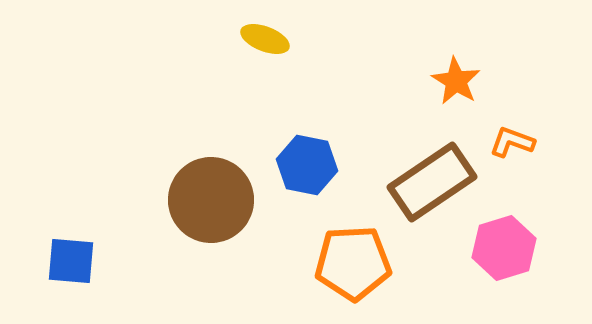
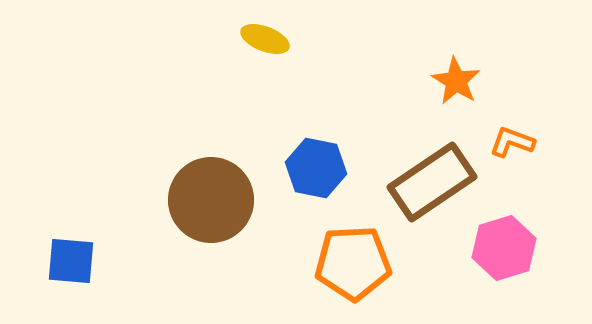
blue hexagon: moved 9 px right, 3 px down
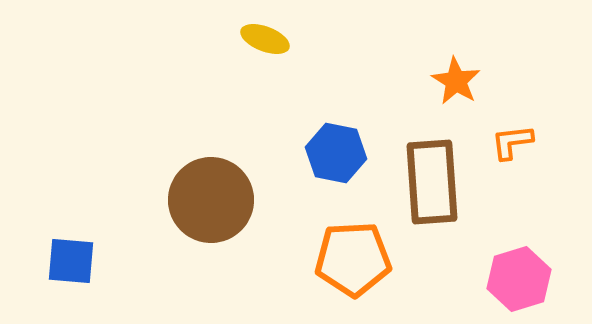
orange L-shape: rotated 27 degrees counterclockwise
blue hexagon: moved 20 px right, 15 px up
brown rectangle: rotated 60 degrees counterclockwise
pink hexagon: moved 15 px right, 31 px down
orange pentagon: moved 4 px up
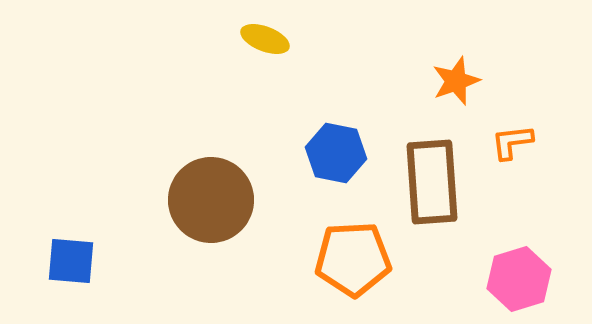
orange star: rotated 21 degrees clockwise
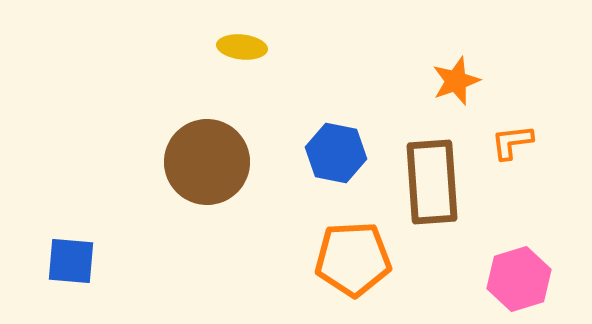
yellow ellipse: moved 23 px left, 8 px down; rotated 15 degrees counterclockwise
brown circle: moved 4 px left, 38 px up
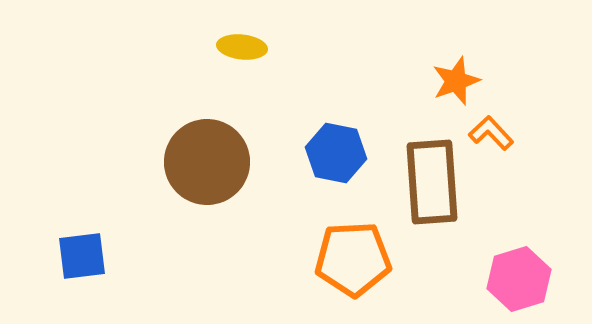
orange L-shape: moved 21 px left, 9 px up; rotated 54 degrees clockwise
blue square: moved 11 px right, 5 px up; rotated 12 degrees counterclockwise
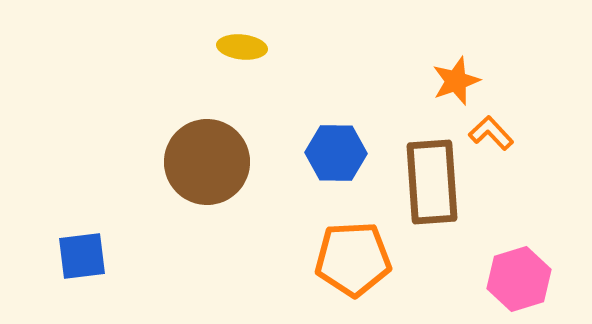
blue hexagon: rotated 10 degrees counterclockwise
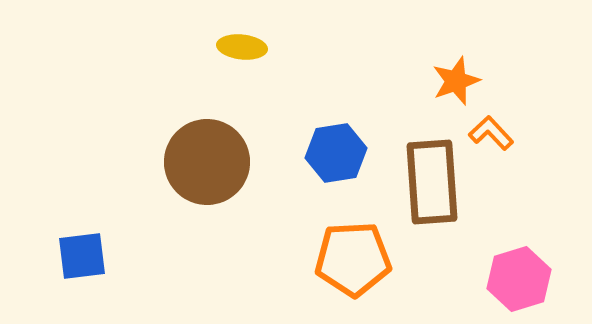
blue hexagon: rotated 10 degrees counterclockwise
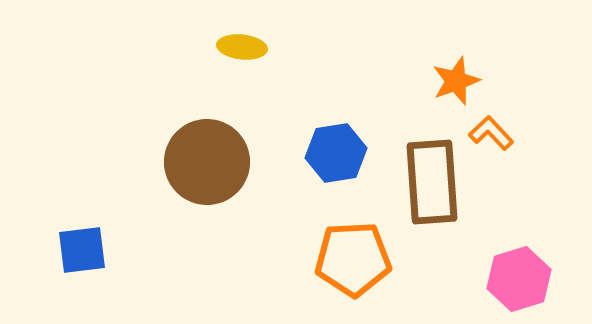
blue square: moved 6 px up
